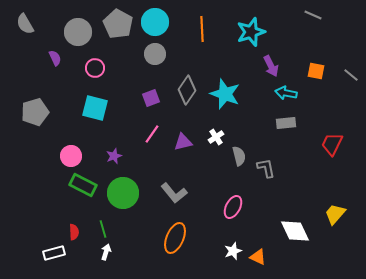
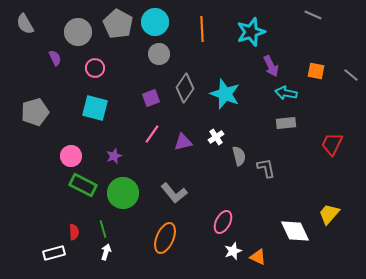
gray circle at (155, 54): moved 4 px right
gray diamond at (187, 90): moved 2 px left, 2 px up
pink ellipse at (233, 207): moved 10 px left, 15 px down
yellow trapezoid at (335, 214): moved 6 px left
orange ellipse at (175, 238): moved 10 px left
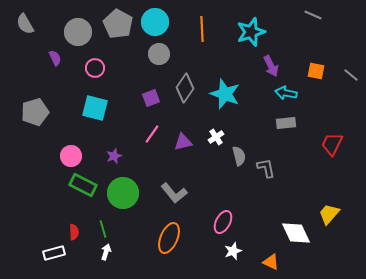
white diamond at (295, 231): moved 1 px right, 2 px down
orange ellipse at (165, 238): moved 4 px right
orange triangle at (258, 257): moved 13 px right, 5 px down
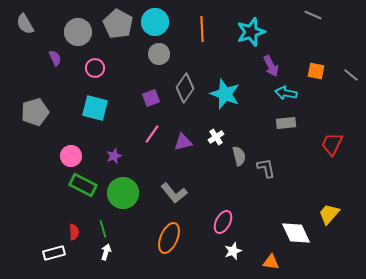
orange triangle at (271, 262): rotated 18 degrees counterclockwise
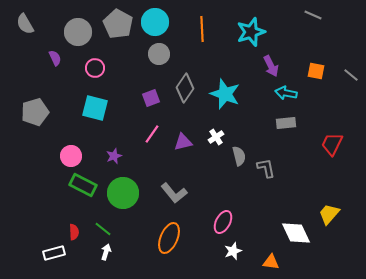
green line at (103, 229): rotated 36 degrees counterclockwise
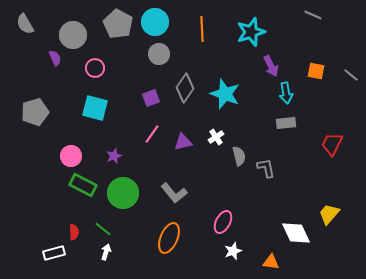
gray circle at (78, 32): moved 5 px left, 3 px down
cyan arrow at (286, 93): rotated 110 degrees counterclockwise
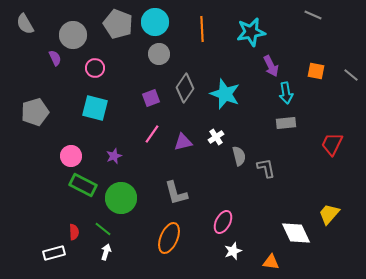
gray pentagon at (118, 24): rotated 8 degrees counterclockwise
cyan star at (251, 32): rotated 8 degrees clockwise
green circle at (123, 193): moved 2 px left, 5 px down
gray L-shape at (174, 193): moved 2 px right; rotated 24 degrees clockwise
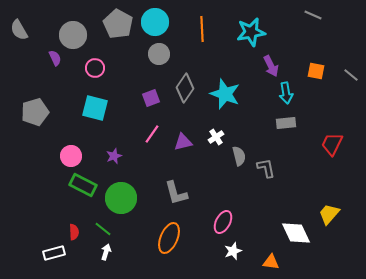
gray semicircle at (25, 24): moved 6 px left, 6 px down
gray pentagon at (118, 24): rotated 8 degrees clockwise
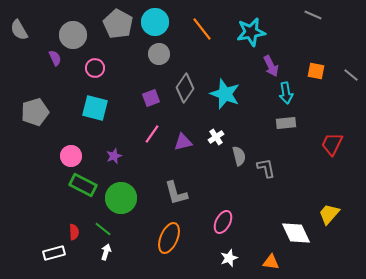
orange line at (202, 29): rotated 35 degrees counterclockwise
white star at (233, 251): moved 4 px left, 7 px down
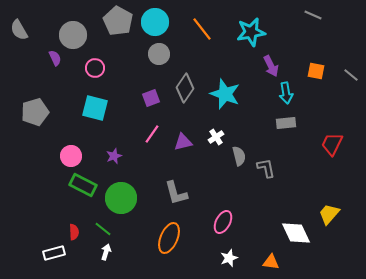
gray pentagon at (118, 24): moved 3 px up
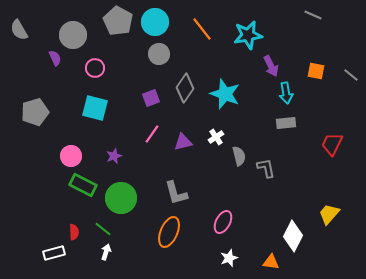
cyan star at (251, 32): moved 3 px left, 3 px down
white diamond at (296, 233): moved 3 px left, 3 px down; rotated 52 degrees clockwise
orange ellipse at (169, 238): moved 6 px up
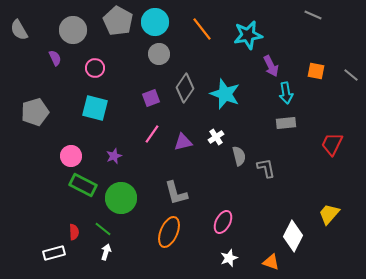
gray circle at (73, 35): moved 5 px up
orange triangle at (271, 262): rotated 12 degrees clockwise
